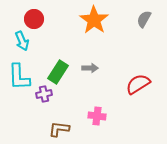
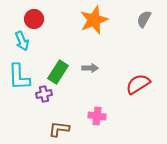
orange star: rotated 16 degrees clockwise
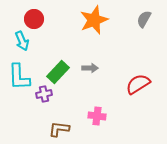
green rectangle: rotated 10 degrees clockwise
